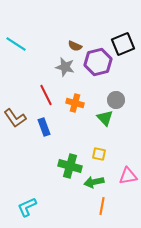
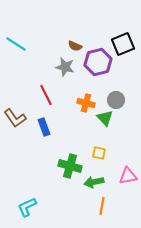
orange cross: moved 11 px right
yellow square: moved 1 px up
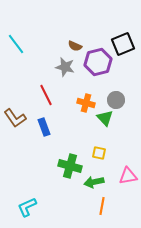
cyan line: rotated 20 degrees clockwise
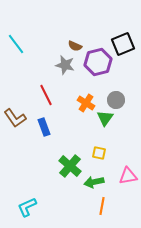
gray star: moved 2 px up
orange cross: rotated 18 degrees clockwise
green triangle: rotated 18 degrees clockwise
green cross: rotated 25 degrees clockwise
